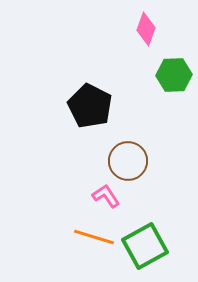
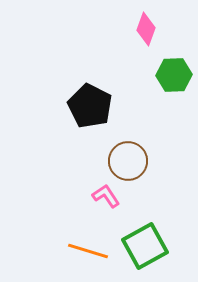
orange line: moved 6 px left, 14 px down
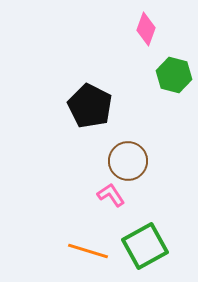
green hexagon: rotated 16 degrees clockwise
pink L-shape: moved 5 px right, 1 px up
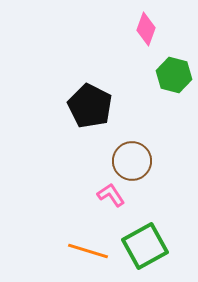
brown circle: moved 4 px right
